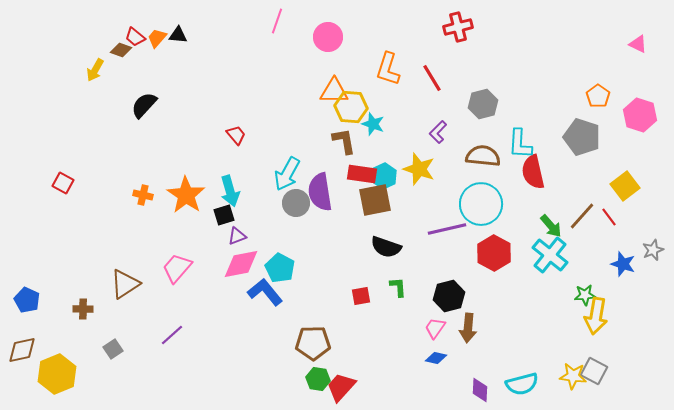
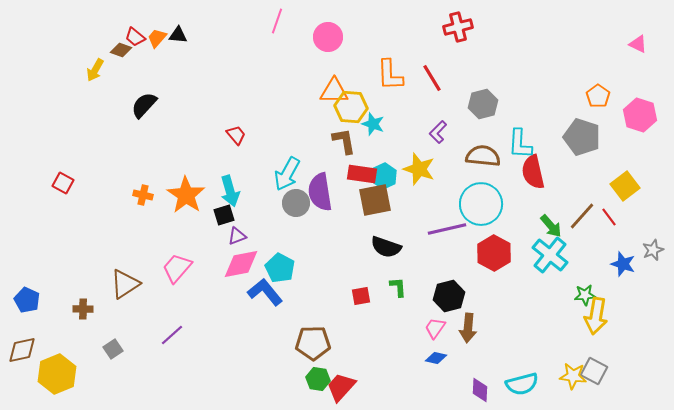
orange L-shape at (388, 69): moved 2 px right, 6 px down; rotated 20 degrees counterclockwise
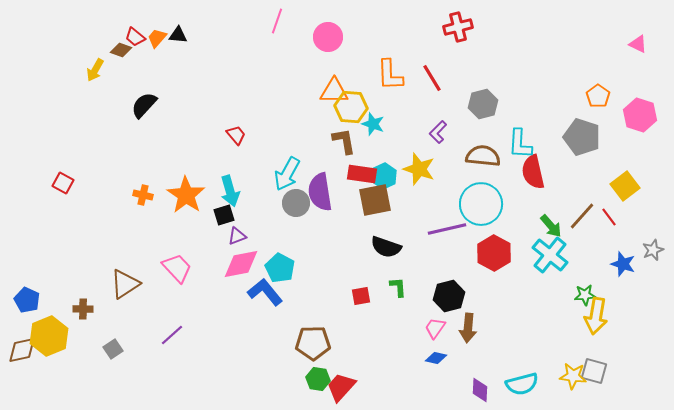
pink trapezoid at (177, 268): rotated 96 degrees clockwise
gray square at (594, 371): rotated 12 degrees counterclockwise
yellow hexagon at (57, 374): moved 8 px left, 38 px up
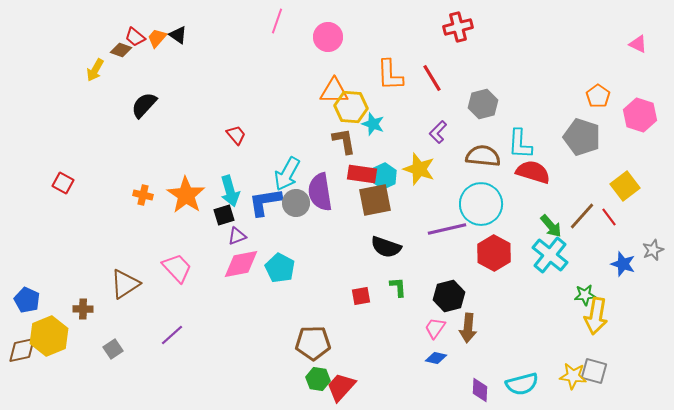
black triangle at (178, 35): rotated 30 degrees clockwise
red semicircle at (533, 172): rotated 120 degrees clockwise
blue L-shape at (265, 292): moved 90 px up; rotated 60 degrees counterclockwise
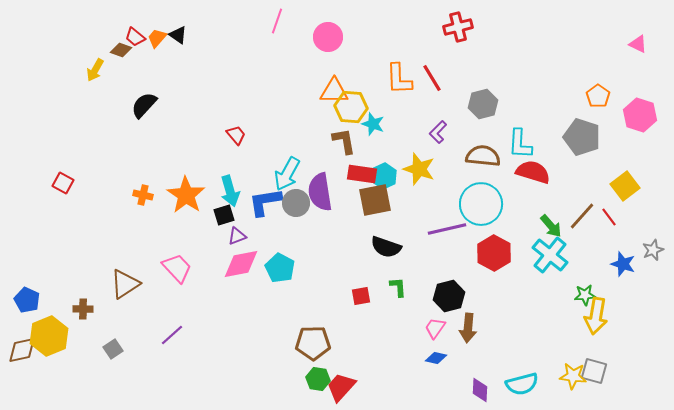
orange L-shape at (390, 75): moved 9 px right, 4 px down
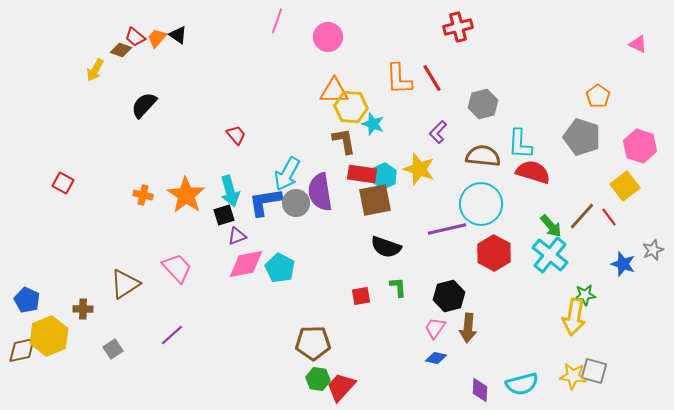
pink hexagon at (640, 115): moved 31 px down
pink diamond at (241, 264): moved 5 px right
yellow arrow at (596, 316): moved 22 px left, 1 px down
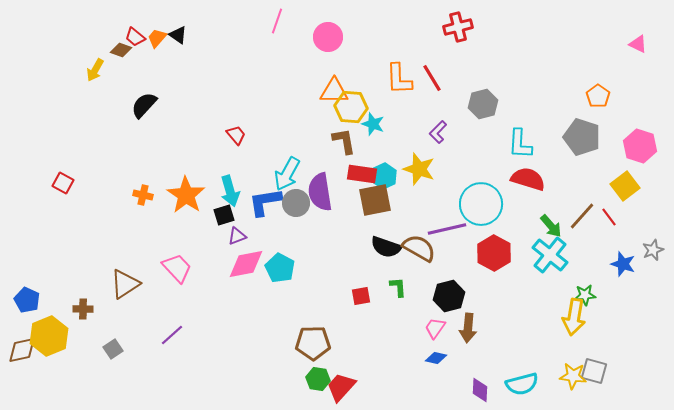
brown semicircle at (483, 156): moved 64 px left, 92 px down; rotated 24 degrees clockwise
red semicircle at (533, 172): moved 5 px left, 7 px down
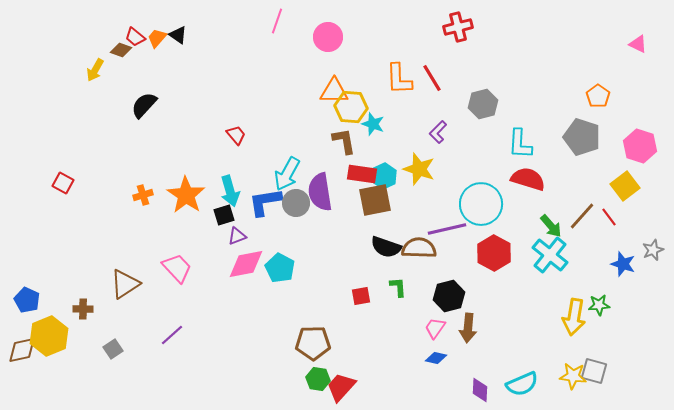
orange cross at (143, 195): rotated 30 degrees counterclockwise
brown semicircle at (419, 248): rotated 28 degrees counterclockwise
green star at (585, 295): moved 14 px right, 10 px down
cyan semicircle at (522, 384): rotated 8 degrees counterclockwise
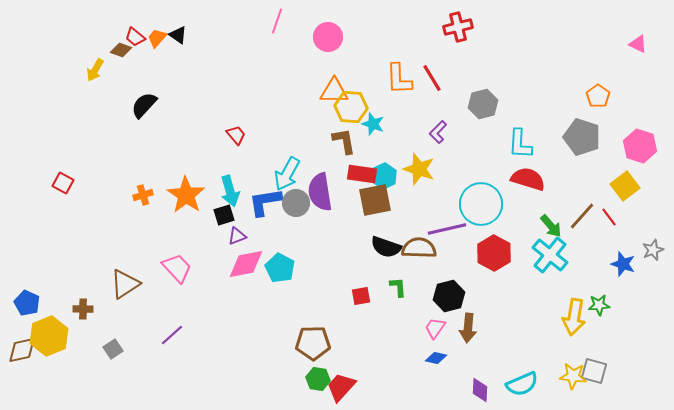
blue pentagon at (27, 300): moved 3 px down
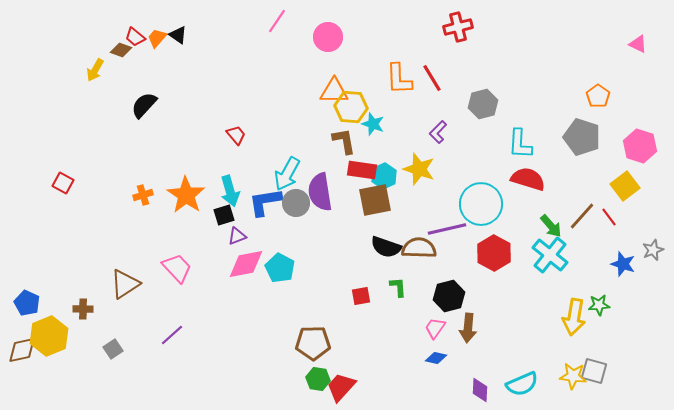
pink line at (277, 21): rotated 15 degrees clockwise
red rectangle at (362, 174): moved 4 px up
